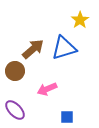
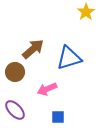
yellow star: moved 6 px right, 8 px up
blue triangle: moved 5 px right, 10 px down
brown circle: moved 1 px down
blue square: moved 9 px left
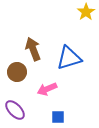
brown arrow: rotated 70 degrees counterclockwise
brown circle: moved 2 px right
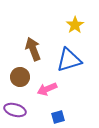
yellow star: moved 11 px left, 13 px down
blue triangle: moved 2 px down
brown circle: moved 3 px right, 5 px down
purple ellipse: rotated 30 degrees counterclockwise
blue square: rotated 16 degrees counterclockwise
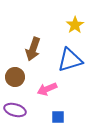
brown arrow: rotated 140 degrees counterclockwise
blue triangle: moved 1 px right
brown circle: moved 5 px left
blue square: rotated 16 degrees clockwise
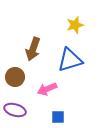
yellow star: rotated 18 degrees clockwise
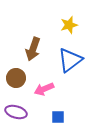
yellow star: moved 6 px left
blue triangle: rotated 20 degrees counterclockwise
brown circle: moved 1 px right, 1 px down
pink arrow: moved 3 px left
purple ellipse: moved 1 px right, 2 px down
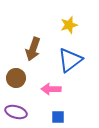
pink arrow: moved 7 px right; rotated 24 degrees clockwise
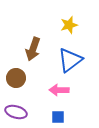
pink arrow: moved 8 px right, 1 px down
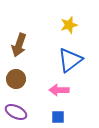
brown arrow: moved 14 px left, 4 px up
brown circle: moved 1 px down
purple ellipse: rotated 10 degrees clockwise
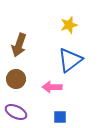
pink arrow: moved 7 px left, 3 px up
blue square: moved 2 px right
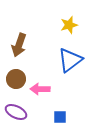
pink arrow: moved 12 px left, 2 px down
